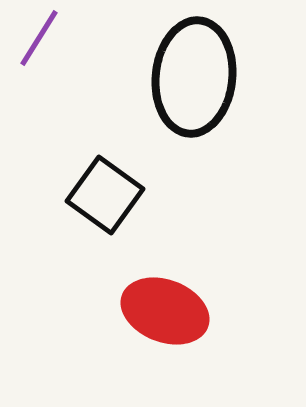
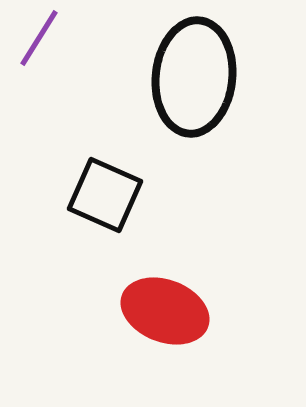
black square: rotated 12 degrees counterclockwise
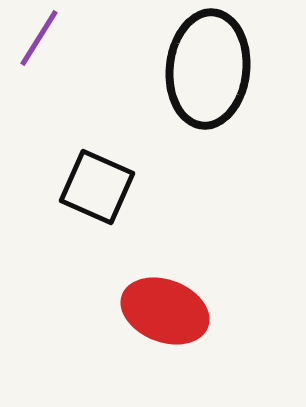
black ellipse: moved 14 px right, 8 px up
black square: moved 8 px left, 8 px up
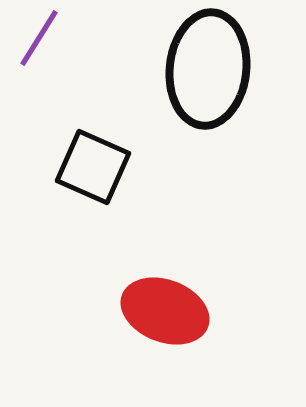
black square: moved 4 px left, 20 px up
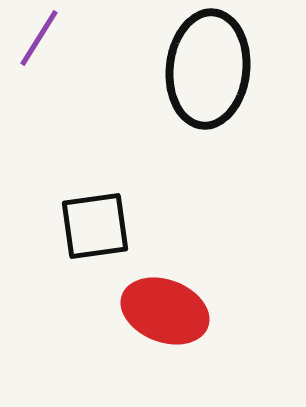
black square: moved 2 px right, 59 px down; rotated 32 degrees counterclockwise
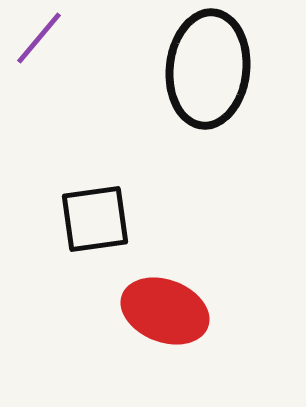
purple line: rotated 8 degrees clockwise
black square: moved 7 px up
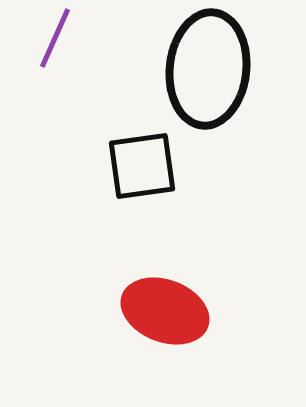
purple line: moved 16 px right; rotated 16 degrees counterclockwise
black square: moved 47 px right, 53 px up
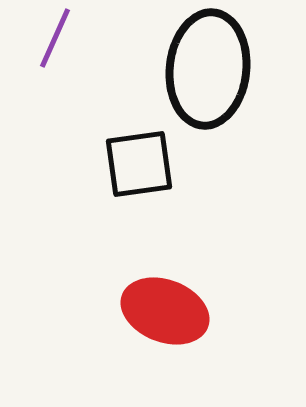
black square: moved 3 px left, 2 px up
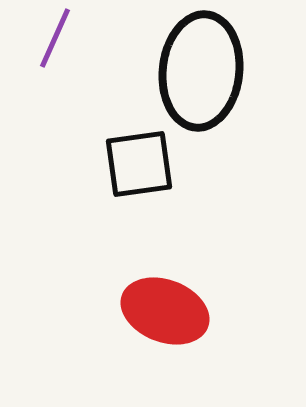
black ellipse: moved 7 px left, 2 px down
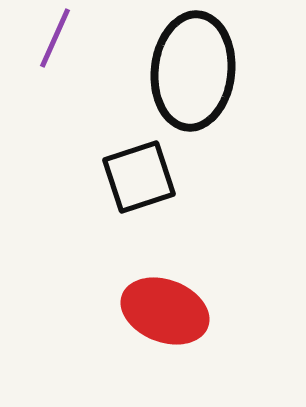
black ellipse: moved 8 px left
black square: moved 13 px down; rotated 10 degrees counterclockwise
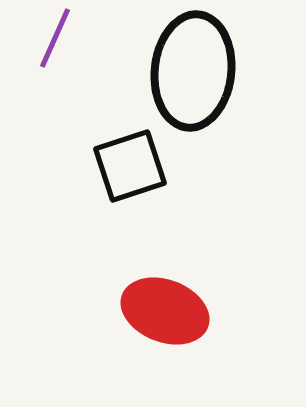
black square: moved 9 px left, 11 px up
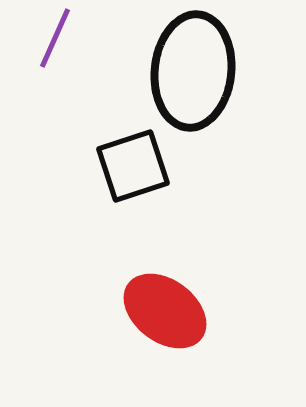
black square: moved 3 px right
red ellipse: rotated 16 degrees clockwise
